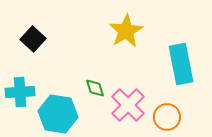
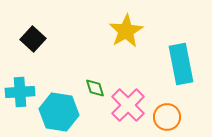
cyan hexagon: moved 1 px right, 2 px up
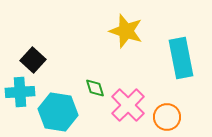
yellow star: rotated 24 degrees counterclockwise
black square: moved 21 px down
cyan rectangle: moved 6 px up
cyan hexagon: moved 1 px left
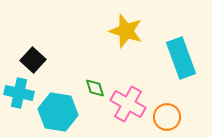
cyan rectangle: rotated 9 degrees counterclockwise
cyan cross: moved 1 px left, 1 px down; rotated 16 degrees clockwise
pink cross: moved 1 px up; rotated 16 degrees counterclockwise
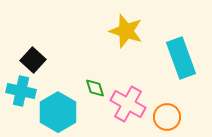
cyan cross: moved 2 px right, 2 px up
cyan hexagon: rotated 21 degrees clockwise
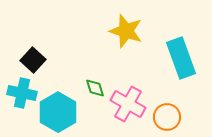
cyan cross: moved 1 px right, 2 px down
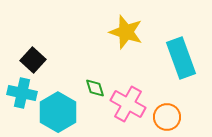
yellow star: moved 1 px down
